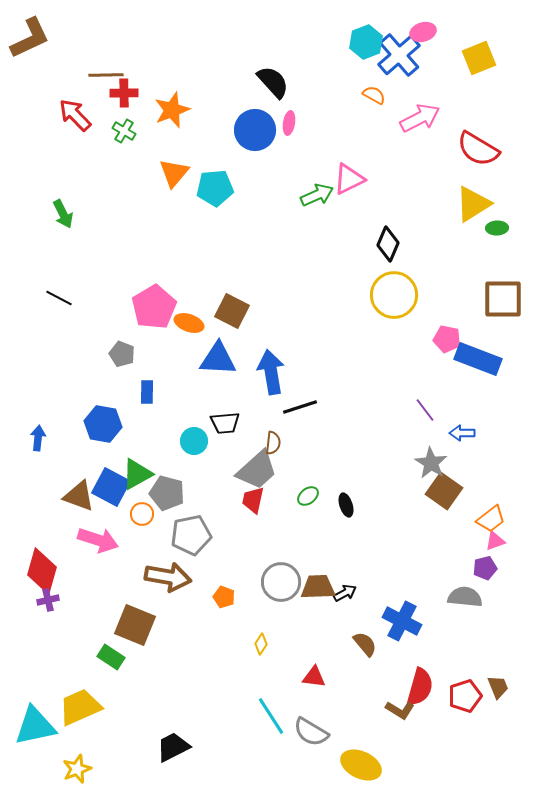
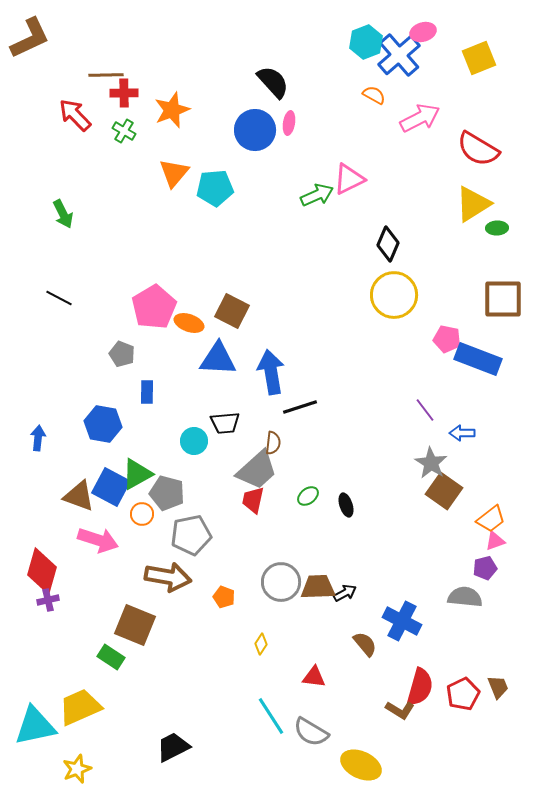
red pentagon at (465, 696): moved 2 px left, 2 px up; rotated 8 degrees counterclockwise
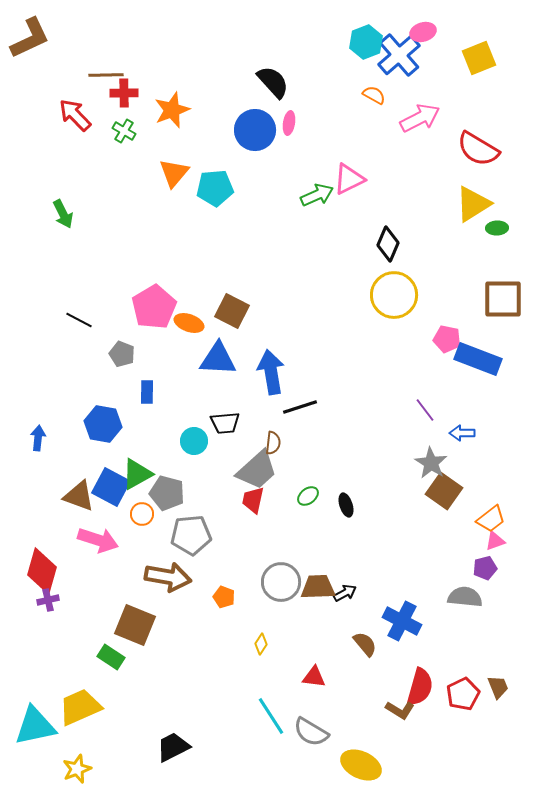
black line at (59, 298): moved 20 px right, 22 px down
gray pentagon at (191, 535): rotated 6 degrees clockwise
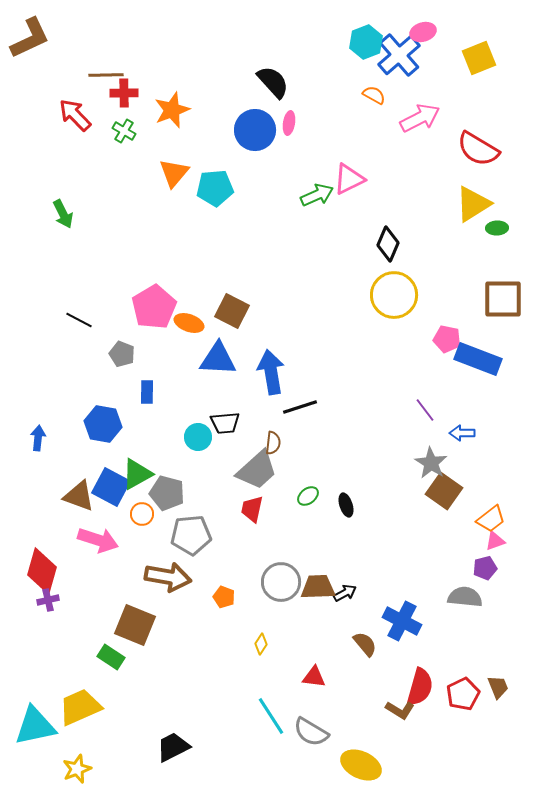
cyan circle at (194, 441): moved 4 px right, 4 px up
red trapezoid at (253, 500): moved 1 px left, 9 px down
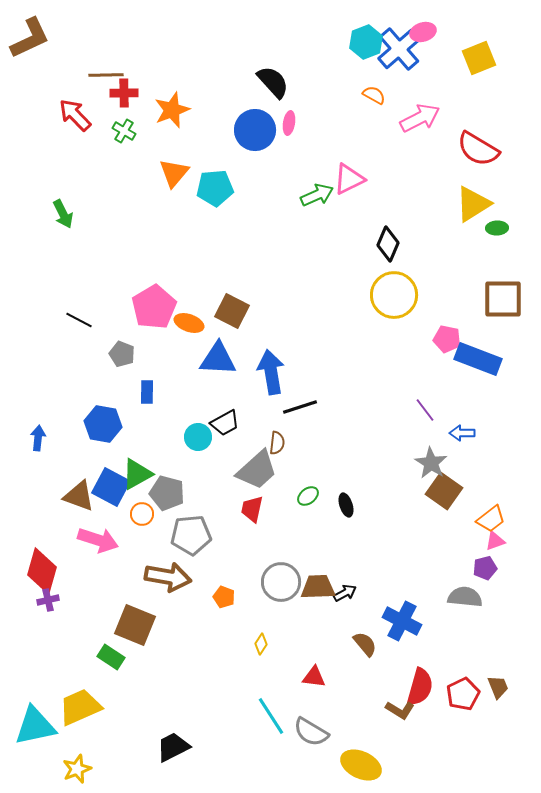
blue cross at (399, 55): moved 6 px up
black trapezoid at (225, 423): rotated 24 degrees counterclockwise
brown semicircle at (273, 443): moved 4 px right
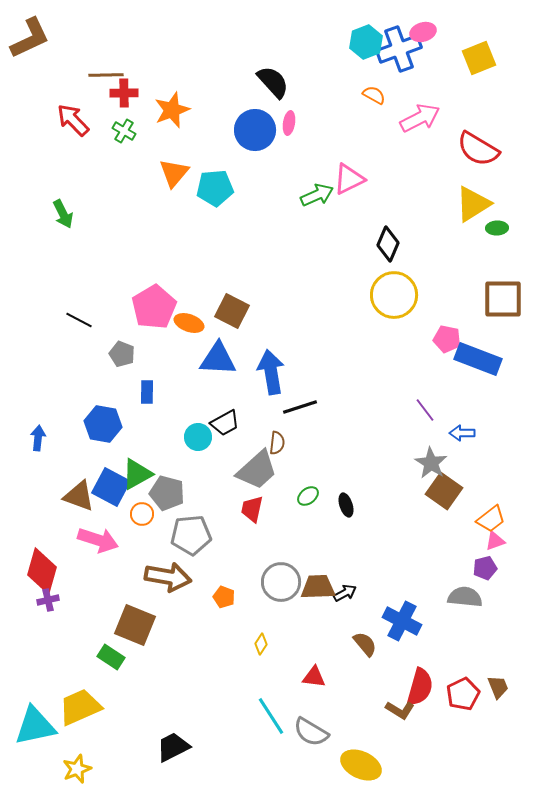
blue cross at (399, 49): rotated 21 degrees clockwise
red arrow at (75, 115): moved 2 px left, 5 px down
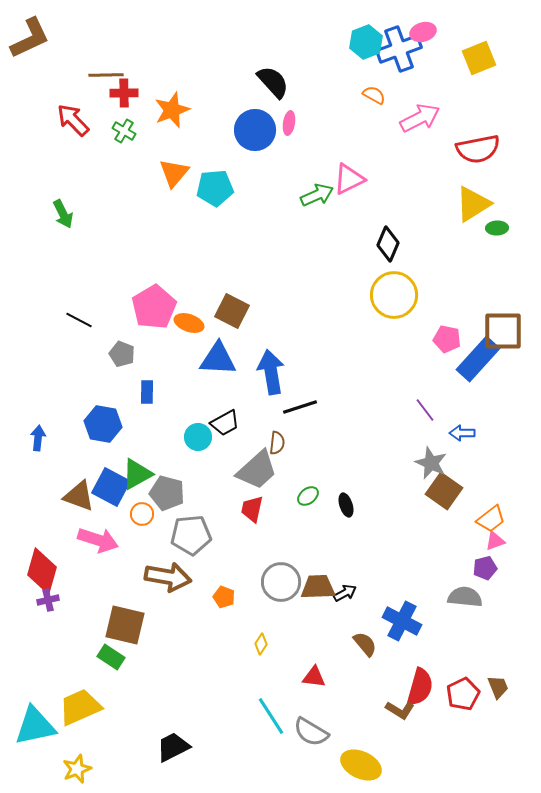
red semicircle at (478, 149): rotated 42 degrees counterclockwise
brown square at (503, 299): moved 32 px down
blue rectangle at (478, 359): rotated 69 degrees counterclockwise
gray star at (431, 463): rotated 8 degrees counterclockwise
brown square at (135, 625): moved 10 px left; rotated 9 degrees counterclockwise
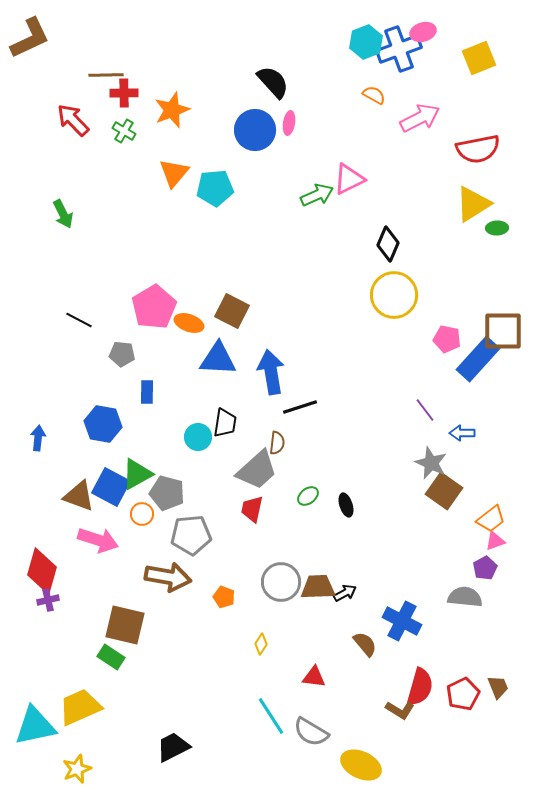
gray pentagon at (122, 354): rotated 15 degrees counterclockwise
black trapezoid at (225, 423): rotated 52 degrees counterclockwise
purple pentagon at (485, 568): rotated 15 degrees counterclockwise
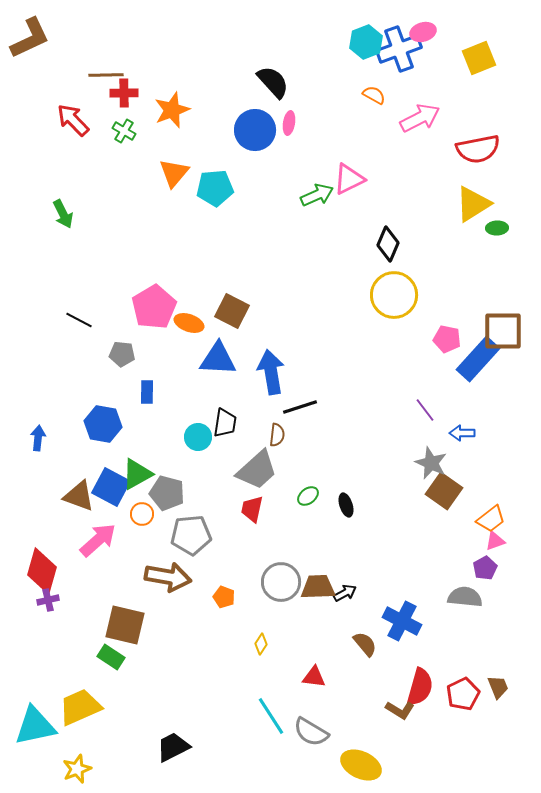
brown semicircle at (277, 443): moved 8 px up
pink arrow at (98, 540): rotated 60 degrees counterclockwise
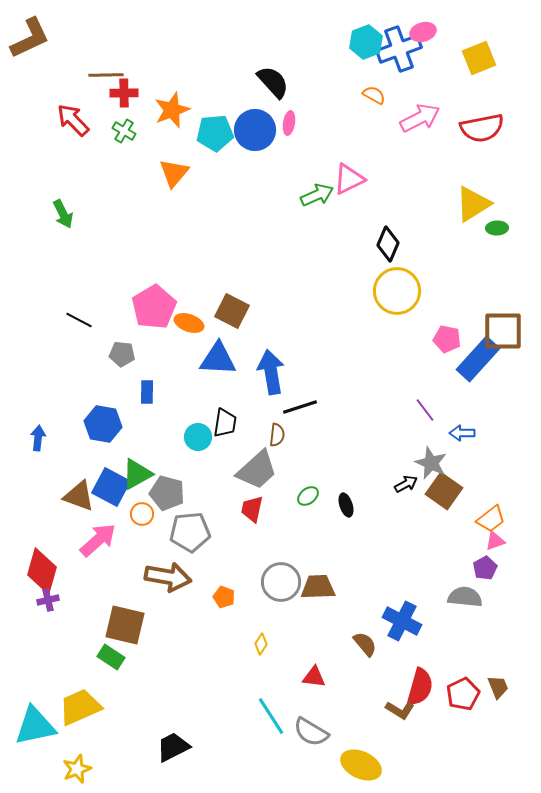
red semicircle at (478, 149): moved 4 px right, 21 px up
cyan pentagon at (215, 188): moved 55 px up
yellow circle at (394, 295): moved 3 px right, 4 px up
gray pentagon at (191, 535): moved 1 px left, 3 px up
black arrow at (345, 593): moved 61 px right, 109 px up
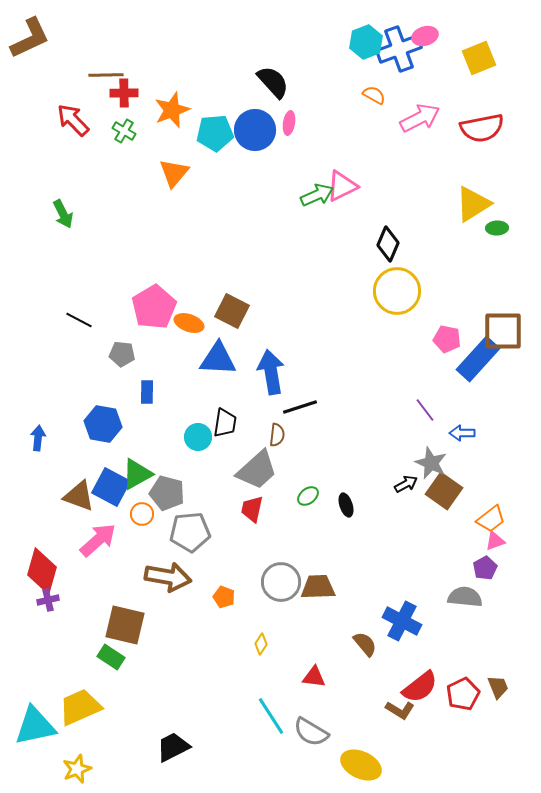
pink ellipse at (423, 32): moved 2 px right, 4 px down
pink triangle at (349, 179): moved 7 px left, 7 px down
red semicircle at (420, 687): rotated 36 degrees clockwise
